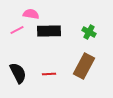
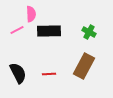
pink semicircle: rotated 77 degrees clockwise
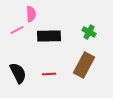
black rectangle: moved 5 px down
brown rectangle: moved 1 px up
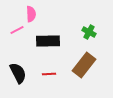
black rectangle: moved 1 px left, 5 px down
brown rectangle: rotated 10 degrees clockwise
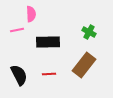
pink line: rotated 16 degrees clockwise
black rectangle: moved 1 px down
black semicircle: moved 1 px right, 2 px down
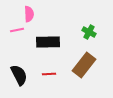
pink semicircle: moved 2 px left
